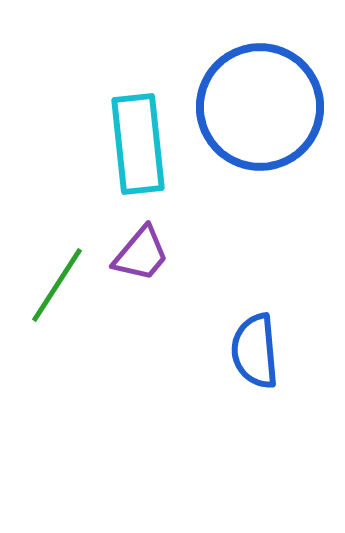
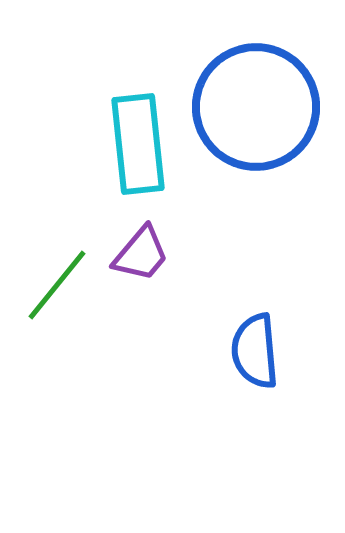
blue circle: moved 4 px left
green line: rotated 6 degrees clockwise
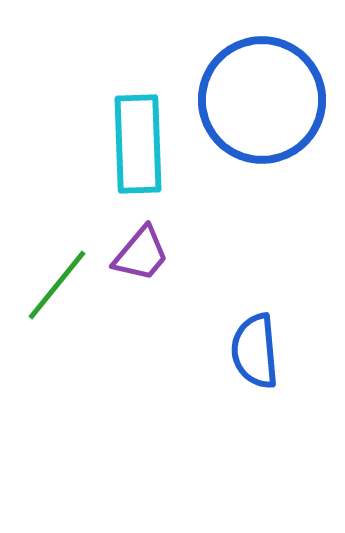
blue circle: moved 6 px right, 7 px up
cyan rectangle: rotated 4 degrees clockwise
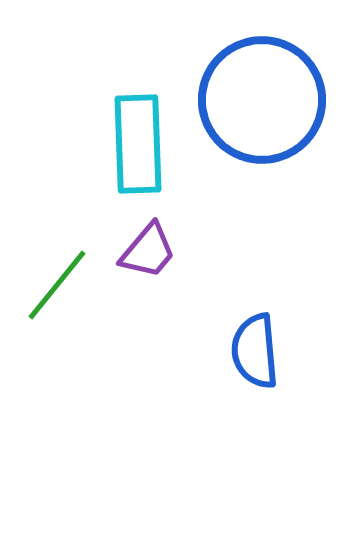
purple trapezoid: moved 7 px right, 3 px up
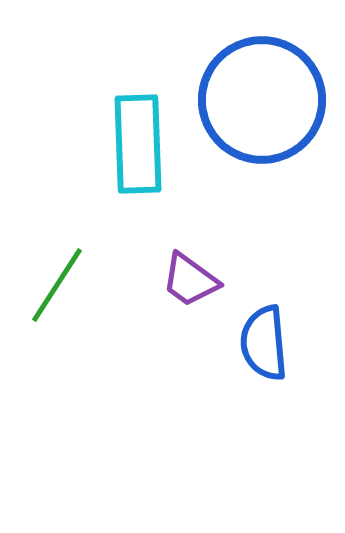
purple trapezoid: moved 42 px right, 29 px down; rotated 86 degrees clockwise
green line: rotated 6 degrees counterclockwise
blue semicircle: moved 9 px right, 8 px up
